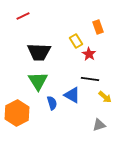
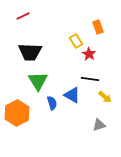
black trapezoid: moved 9 px left
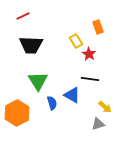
black trapezoid: moved 1 px right, 7 px up
yellow arrow: moved 10 px down
gray triangle: moved 1 px left, 1 px up
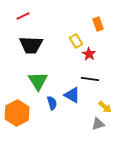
orange rectangle: moved 3 px up
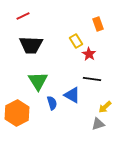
black line: moved 2 px right
yellow arrow: rotated 96 degrees clockwise
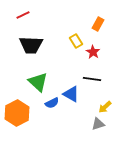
red line: moved 1 px up
orange rectangle: rotated 48 degrees clockwise
red star: moved 4 px right, 2 px up
green triangle: moved 1 px down; rotated 15 degrees counterclockwise
blue triangle: moved 1 px left, 1 px up
blue semicircle: rotated 80 degrees clockwise
